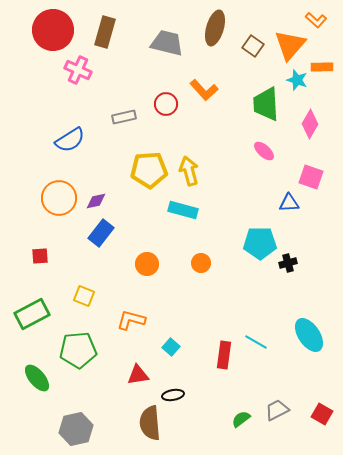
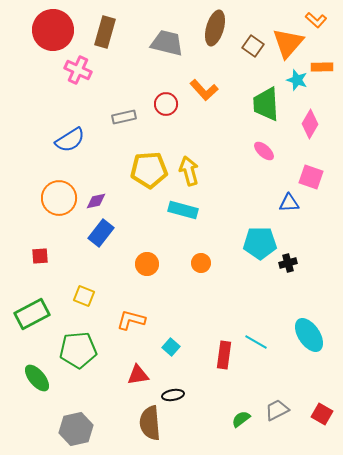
orange triangle at (290, 45): moved 2 px left, 2 px up
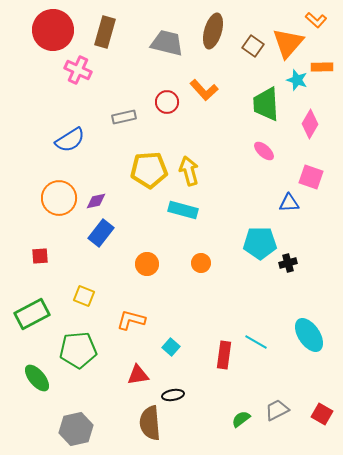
brown ellipse at (215, 28): moved 2 px left, 3 px down
red circle at (166, 104): moved 1 px right, 2 px up
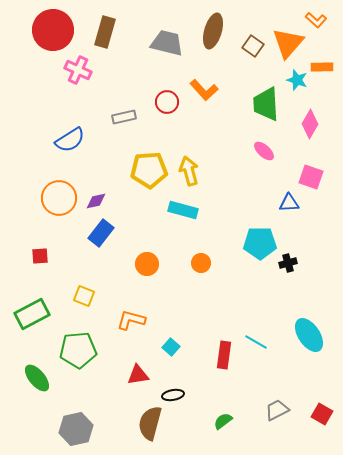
green semicircle at (241, 419): moved 18 px left, 2 px down
brown semicircle at (150, 423): rotated 20 degrees clockwise
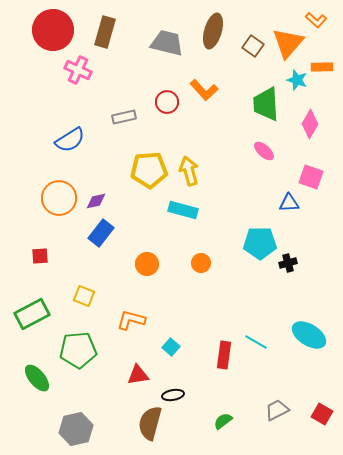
cyan ellipse at (309, 335): rotated 24 degrees counterclockwise
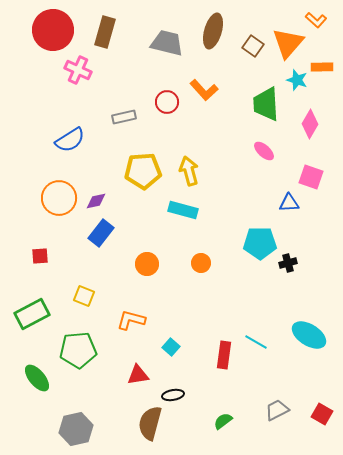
yellow pentagon at (149, 170): moved 6 px left, 1 px down
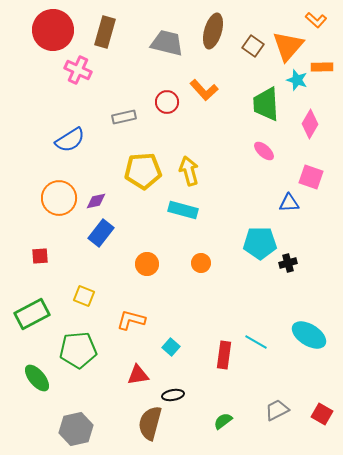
orange triangle at (288, 43): moved 3 px down
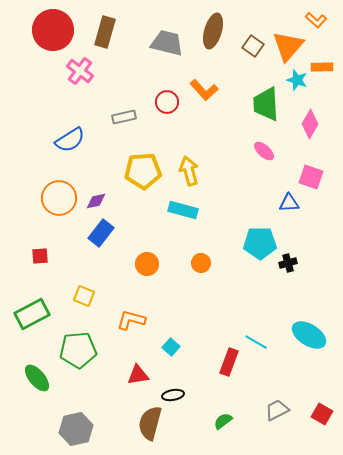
pink cross at (78, 70): moved 2 px right, 1 px down; rotated 12 degrees clockwise
red rectangle at (224, 355): moved 5 px right, 7 px down; rotated 12 degrees clockwise
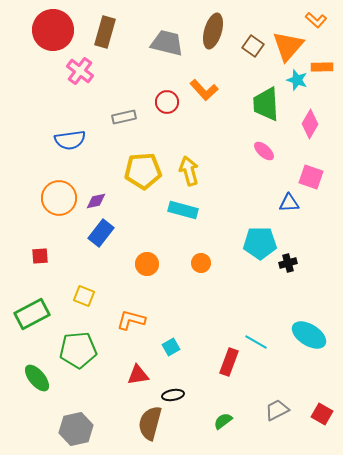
blue semicircle at (70, 140): rotated 24 degrees clockwise
cyan square at (171, 347): rotated 18 degrees clockwise
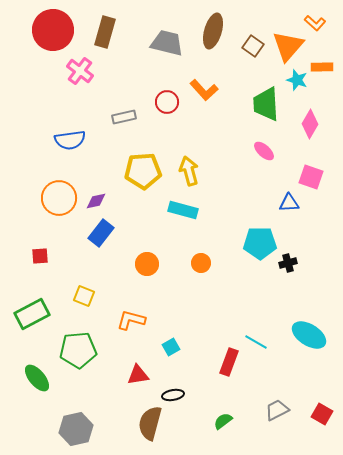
orange L-shape at (316, 20): moved 1 px left, 3 px down
